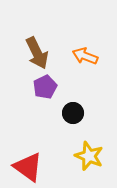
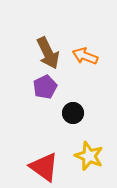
brown arrow: moved 11 px right
red triangle: moved 16 px right
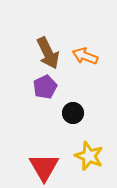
red triangle: rotated 24 degrees clockwise
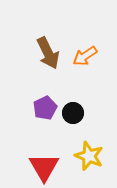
orange arrow: rotated 55 degrees counterclockwise
purple pentagon: moved 21 px down
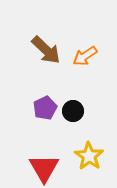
brown arrow: moved 2 px left, 3 px up; rotated 20 degrees counterclockwise
black circle: moved 2 px up
yellow star: rotated 12 degrees clockwise
red triangle: moved 1 px down
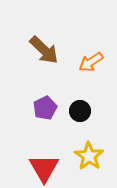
brown arrow: moved 2 px left
orange arrow: moved 6 px right, 6 px down
black circle: moved 7 px right
